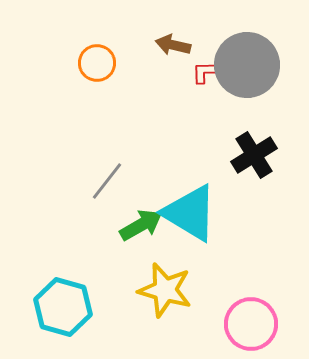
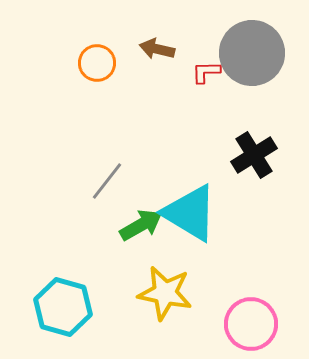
brown arrow: moved 16 px left, 4 px down
gray circle: moved 5 px right, 12 px up
yellow star: moved 3 px down; rotated 4 degrees counterclockwise
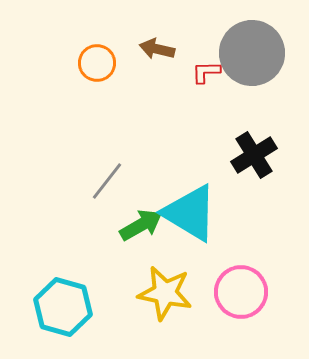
pink circle: moved 10 px left, 32 px up
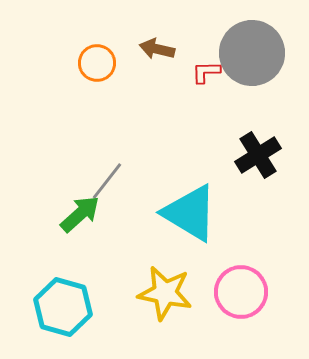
black cross: moved 4 px right
green arrow: moved 61 px left, 11 px up; rotated 12 degrees counterclockwise
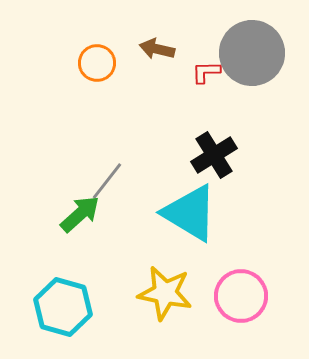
black cross: moved 44 px left
pink circle: moved 4 px down
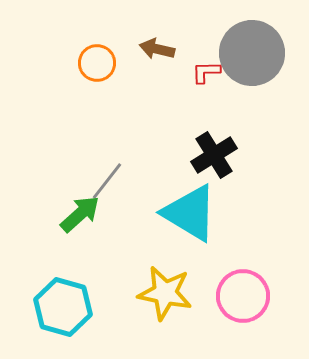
pink circle: moved 2 px right
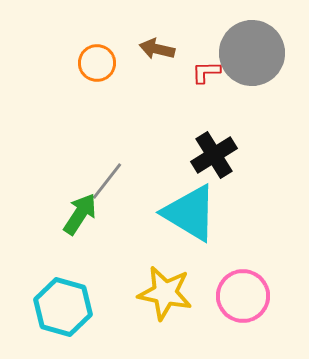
green arrow: rotated 15 degrees counterclockwise
